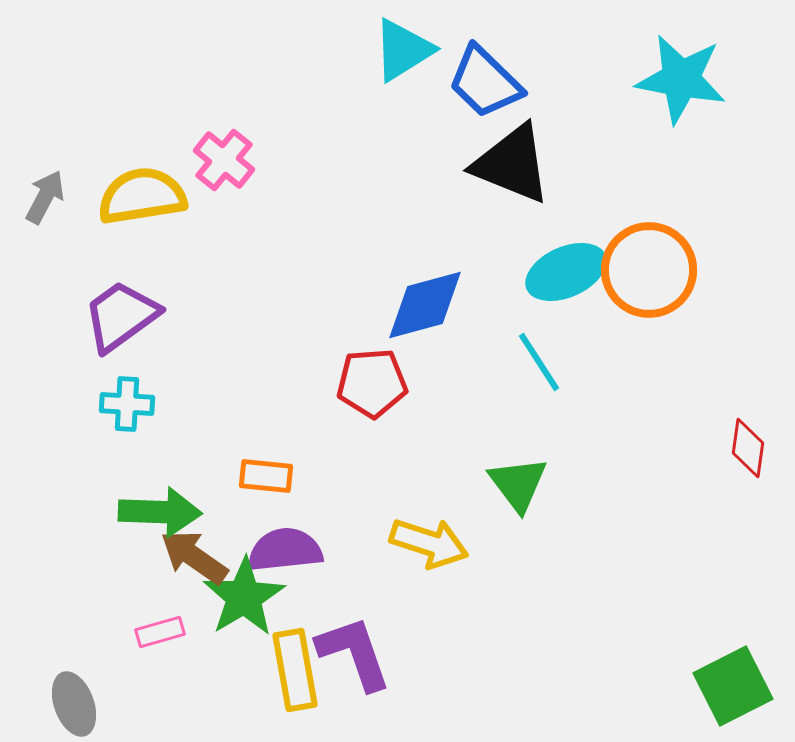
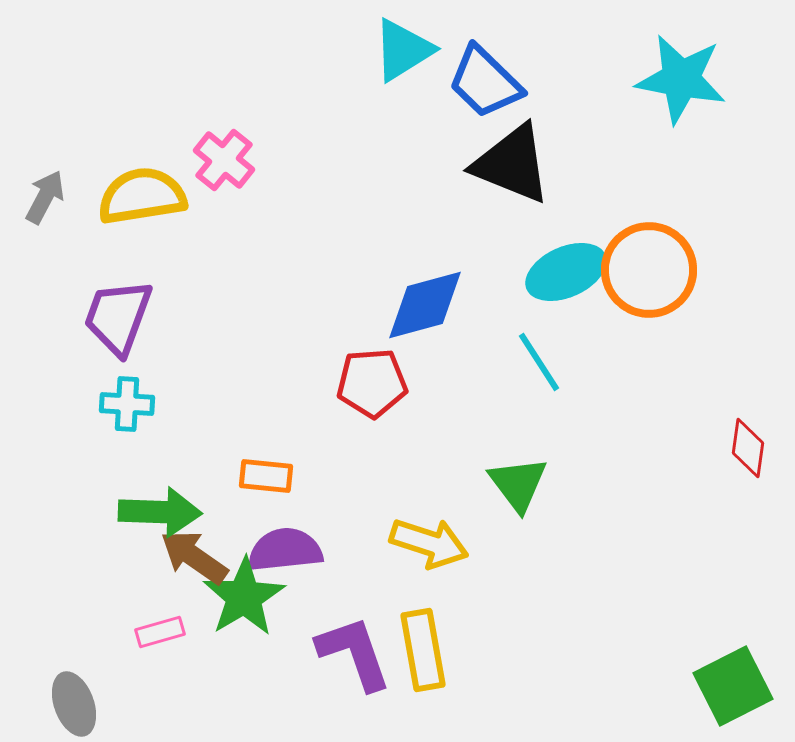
purple trapezoid: moved 3 px left, 1 px down; rotated 34 degrees counterclockwise
yellow rectangle: moved 128 px right, 20 px up
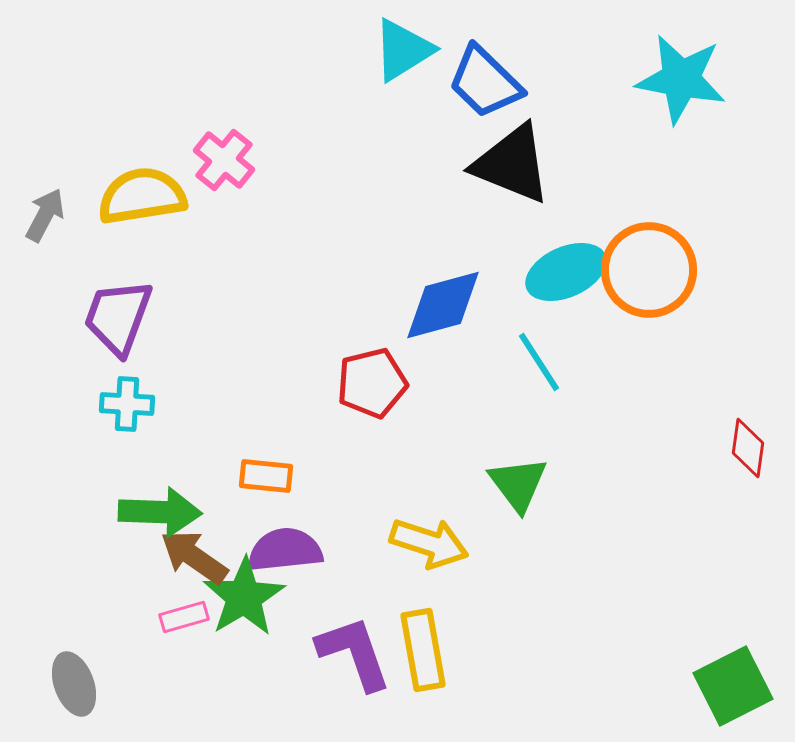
gray arrow: moved 18 px down
blue diamond: moved 18 px right
red pentagon: rotated 10 degrees counterclockwise
pink rectangle: moved 24 px right, 15 px up
gray ellipse: moved 20 px up
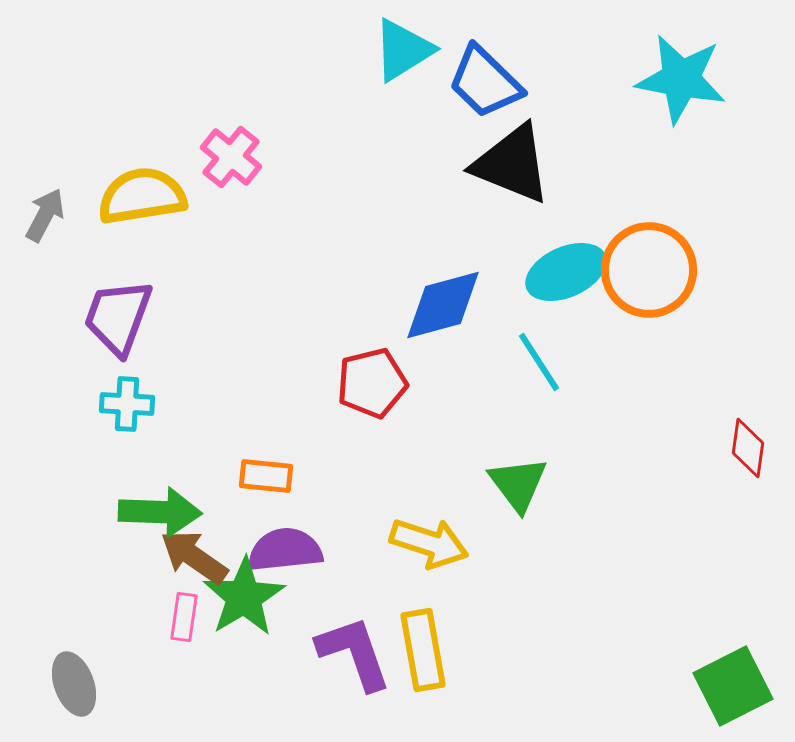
pink cross: moved 7 px right, 3 px up
pink rectangle: rotated 66 degrees counterclockwise
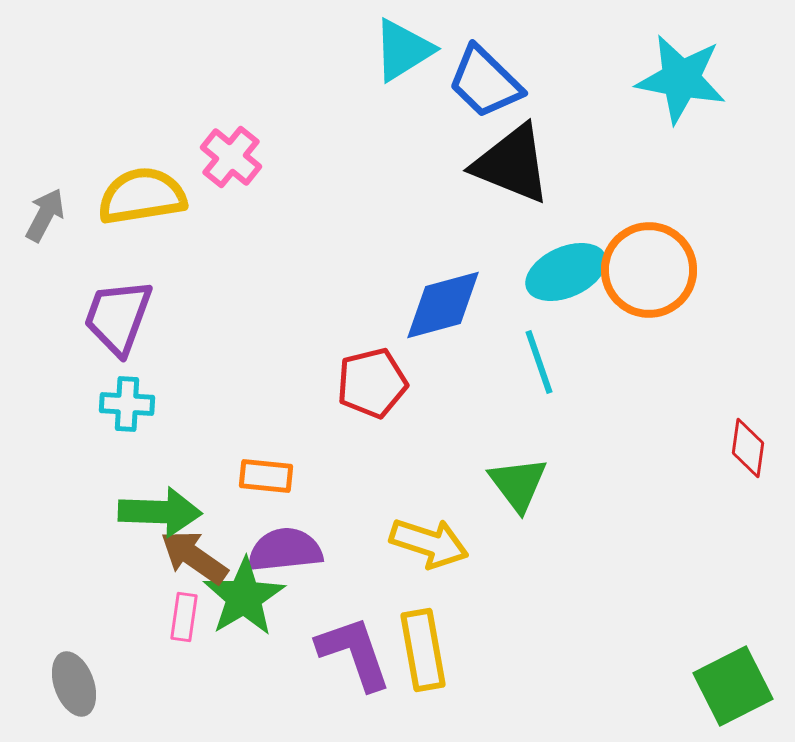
cyan line: rotated 14 degrees clockwise
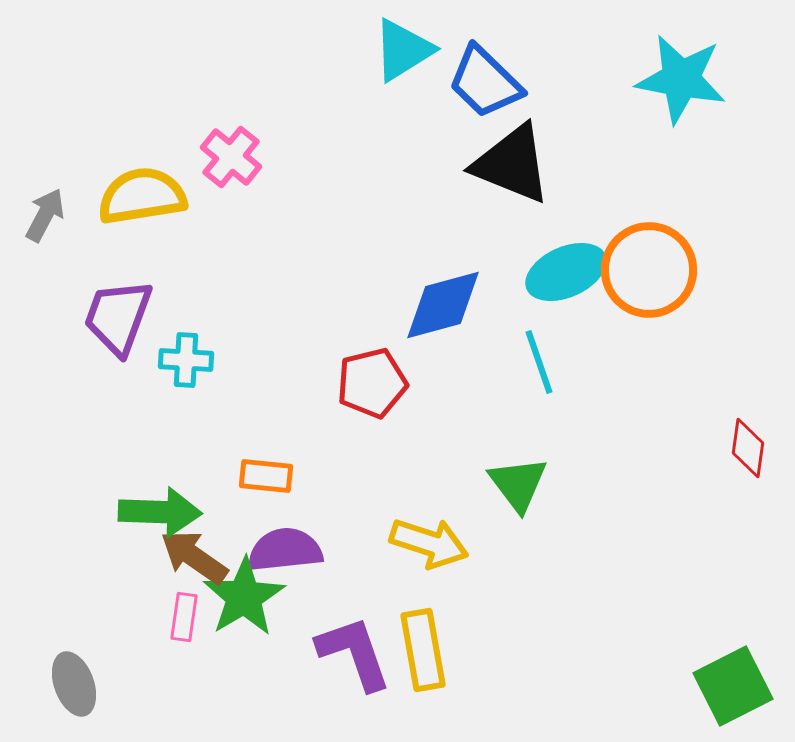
cyan cross: moved 59 px right, 44 px up
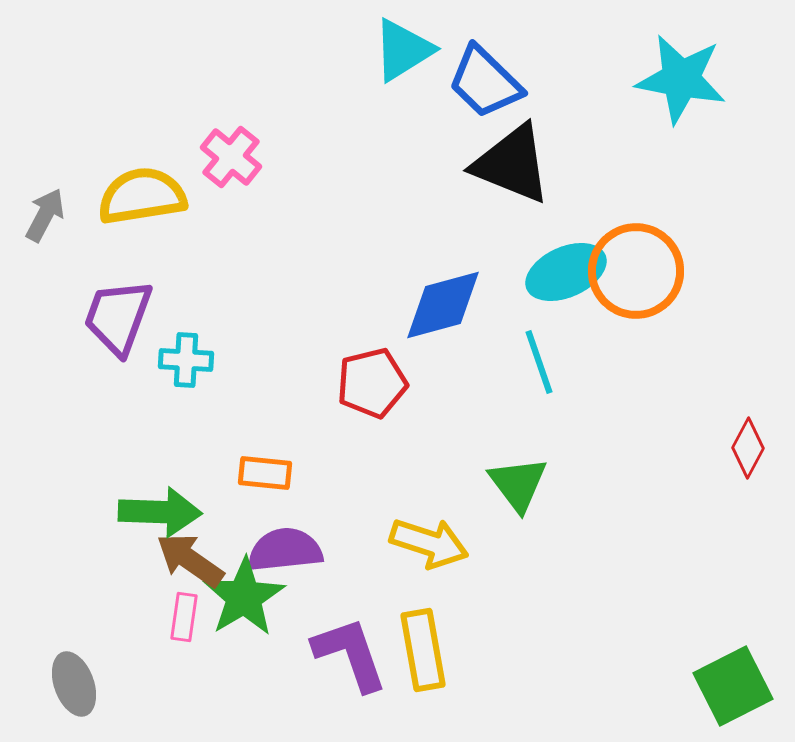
orange circle: moved 13 px left, 1 px down
red diamond: rotated 20 degrees clockwise
orange rectangle: moved 1 px left, 3 px up
brown arrow: moved 4 px left, 3 px down
purple L-shape: moved 4 px left, 1 px down
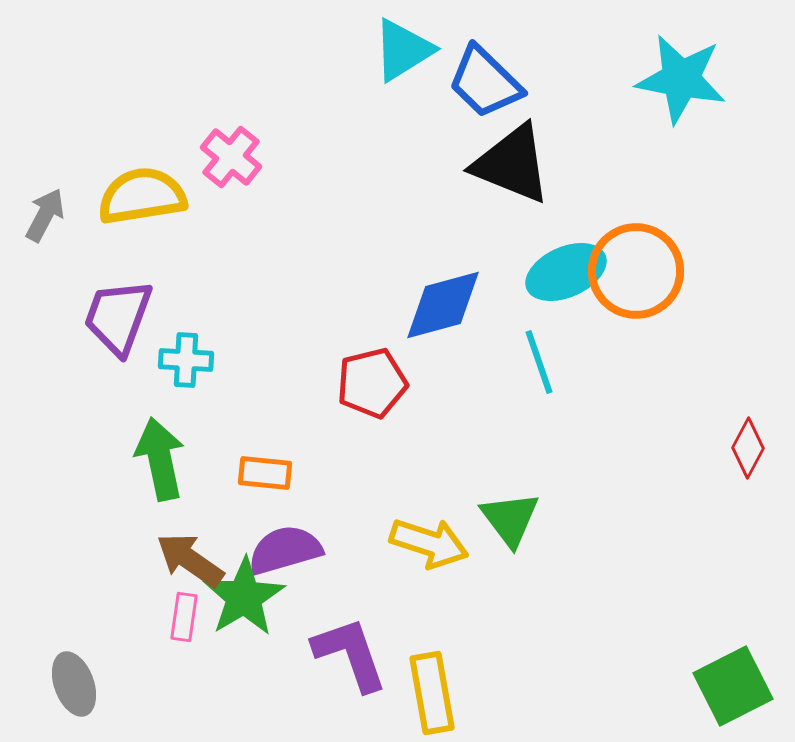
green triangle: moved 8 px left, 35 px down
green arrow: moved 53 px up; rotated 104 degrees counterclockwise
purple semicircle: rotated 10 degrees counterclockwise
yellow rectangle: moved 9 px right, 43 px down
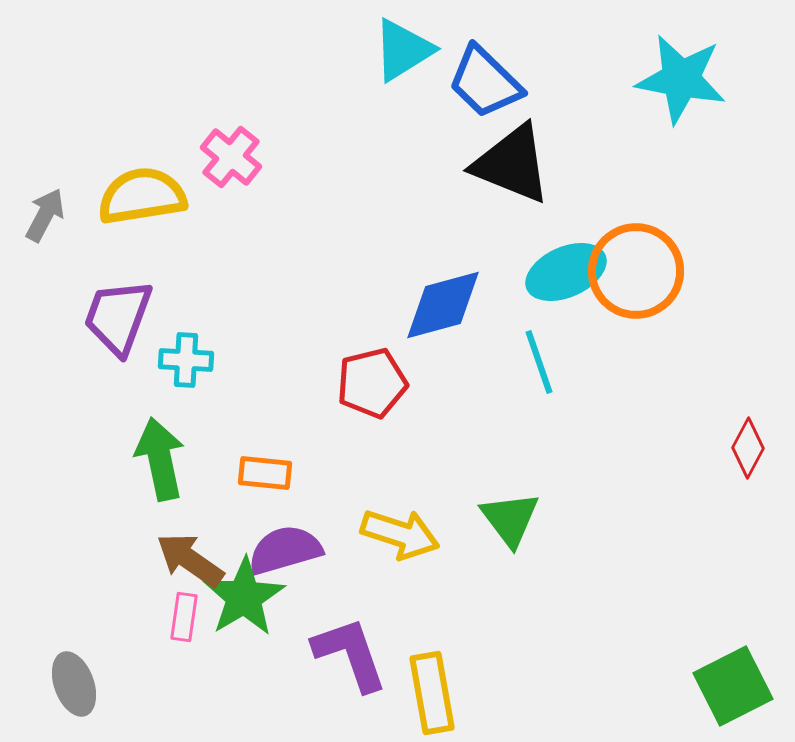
yellow arrow: moved 29 px left, 9 px up
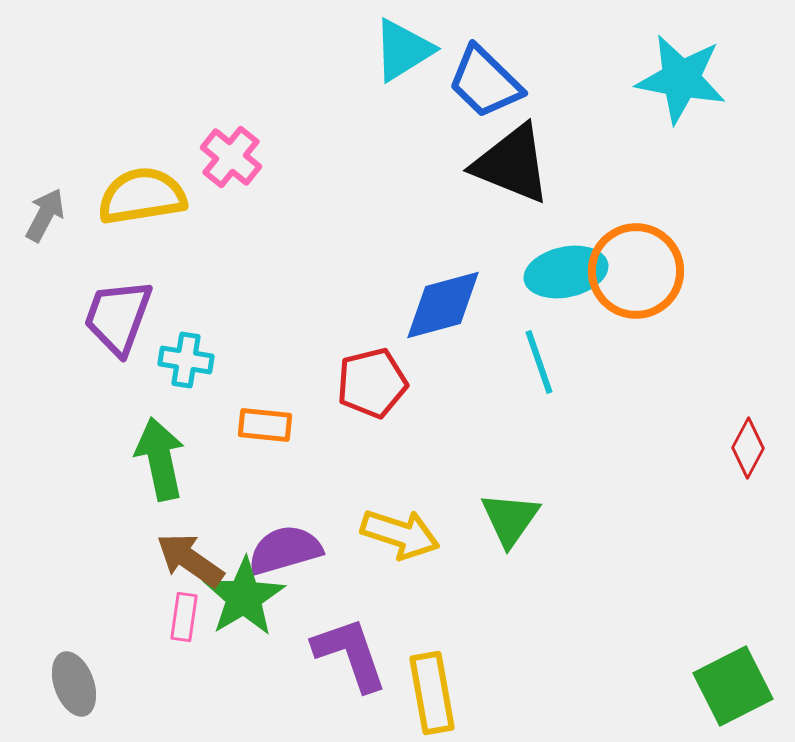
cyan ellipse: rotated 12 degrees clockwise
cyan cross: rotated 6 degrees clockwise
orange rectangle: moved 48 px up
green triangle: rotated 12 degrees clockwise
